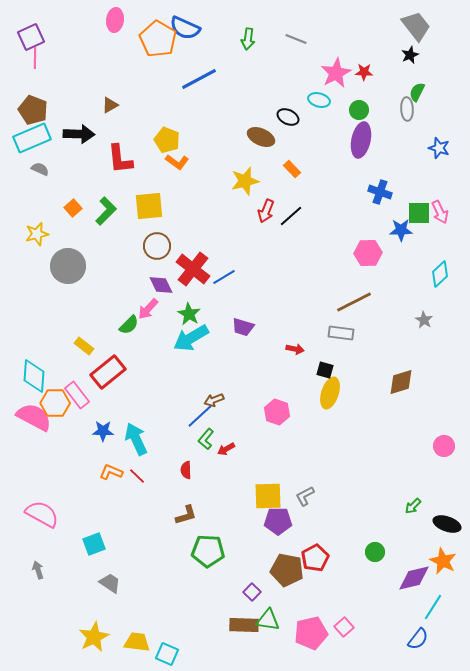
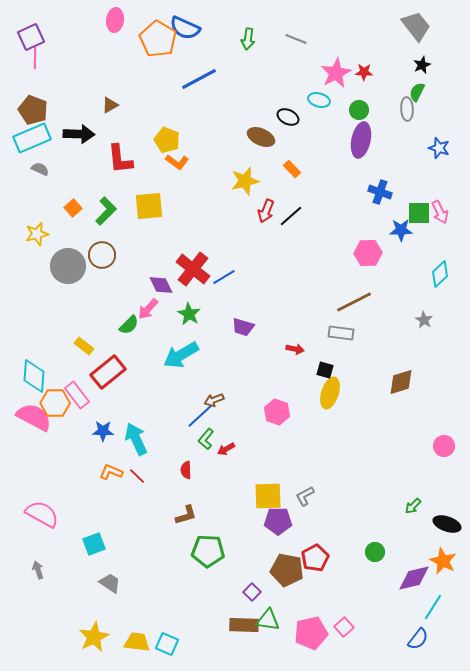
black star at (410, 55): moved 12 px right, 10 px down
brown circle at (157, 246): moved 55 px left, 9 px down
cyan arrow at (191, 338): moved 10 px left, 17 px down
cyan square at (167, 654): moved 10 px up
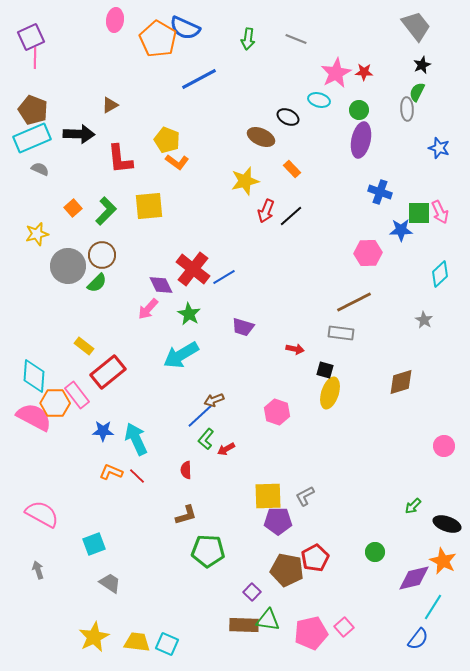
green semicircle at (129, 325): moved 32 px left, 42 px up
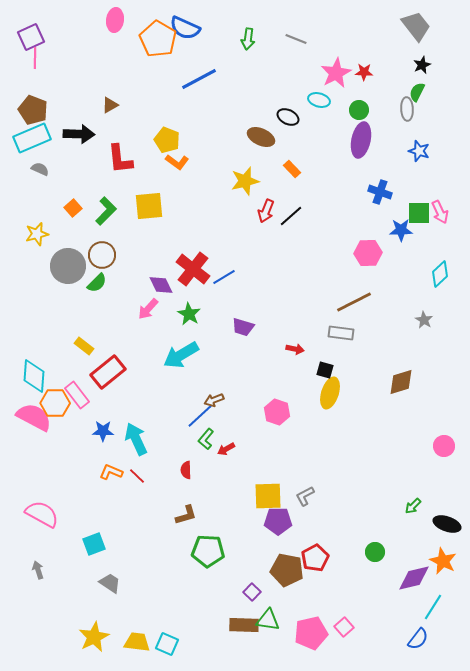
blue star at (439, 148): moved 20 px left, 3 px down
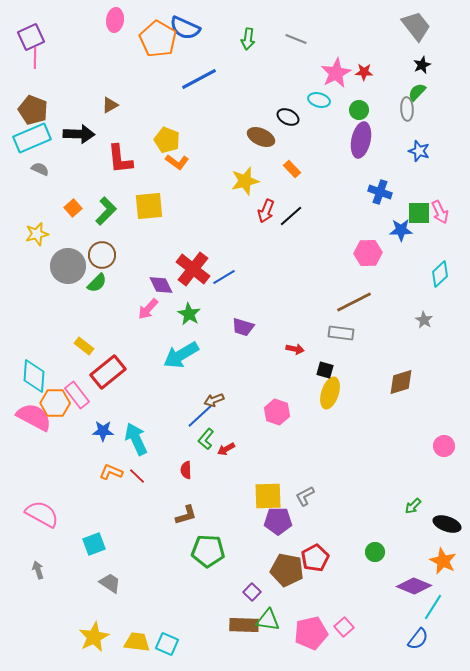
green semicircle at (417, 92): rotated 18 degrees clockwise
purple diamond at (414, 578): moved 8 px down; rotated 36 degrees clockwise
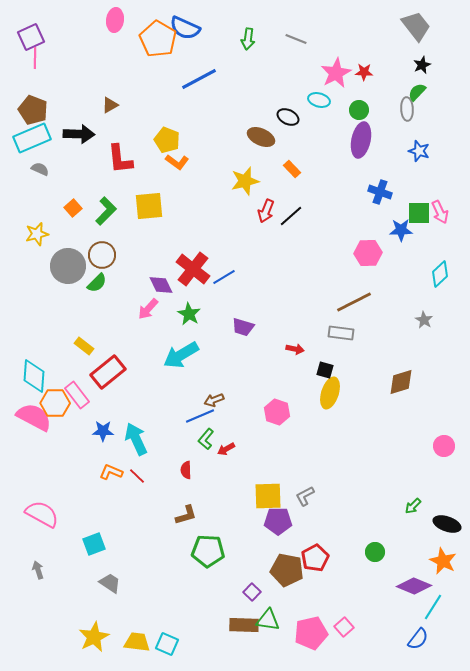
blue line at (200, 416): rotated 20 degrees clockwise
